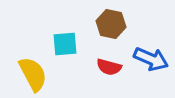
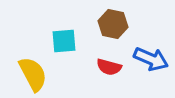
brown hexagon: moved 2 px right
cyan square: moved 1 px left, 3 px up
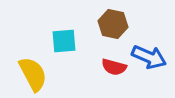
blue arrow: moved 2 px left, 2 px up
red semicircle: moved 5 px right
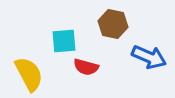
red semicircle: moved 28 px left
yellow semicircle: moved 4 px left
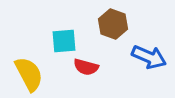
brown hexagon: rotated 8 degrees clockwise
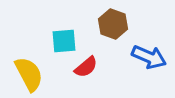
red semicircle: rotated 55 degrees counterclockwise
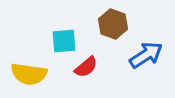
blue arrow: moved 3 px left, 2 px up; rotated 56 degrees counterclockwise
yellow semicircle: rotated 126 degrees clockwise
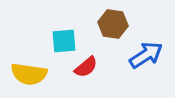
brown hexagon: rotated 12 degrees counterclockwise
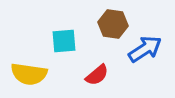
blue arrow: moved 1 px left, 6 px up
red semicircle: moved 11 px right, 8 px down
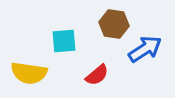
brown hexagon: moved 1 px right
yellow semicircle: moved 1 px up
